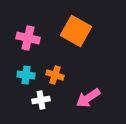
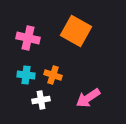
orange cross: moved 2 px left
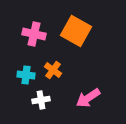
pink cross: moved 6 px right, 4 px up
orange cross: moved 5 px up; rotated 18 degrees clockwise
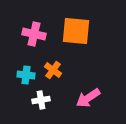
orange square: rotated 24 degrees counterclockwise
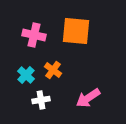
pink cross: moved 1 px down
cyan cross: rotated 36 degrees clockwise
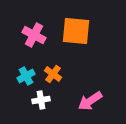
pink cross: rotated 15 degrees clockwise
orange cross: moved 4 px down
cyan cross: moved 1 px down; rotated 18 degrees clockwise
pink arrow: moved 2 px right, 3 px down
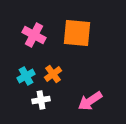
orange square: moved 1 px right, 2 px down
orange cross: rotated 18 degrees clockwise
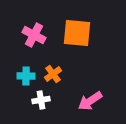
cyan cross: rotated 30 degrees clockwise
